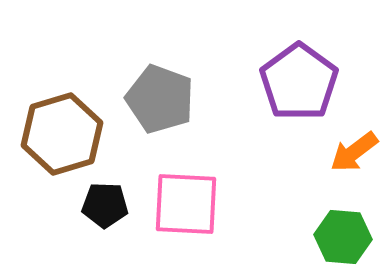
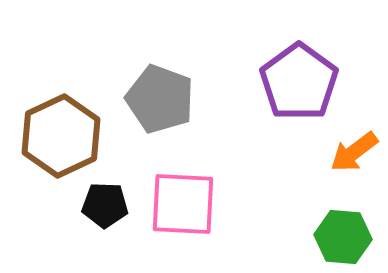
brown hexagon: moved 1 px left, 2 px down; rotated 8 degrees counterclockwise
pink square: moved 3 px left
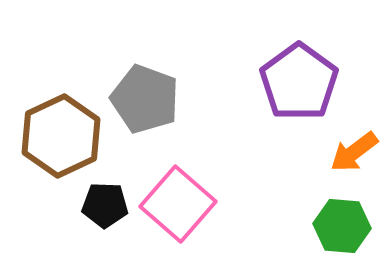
gray pentagon: moved 15 px left
pink square: moved 5 px left; rotated 38 degrees clockwise
green hexagon: moved 1 px left, 11 px up
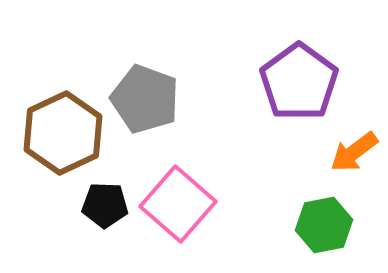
brown hexagon: moved 2 px right, 3 px up
green hexagon: moved 18 px left, 1 px up; rotated 16 degrees counterclockwise
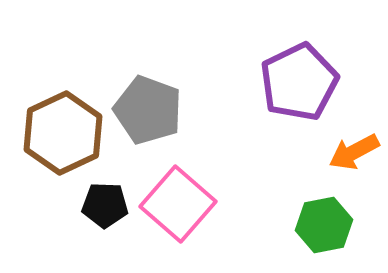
purple pentagon: rotated 10 degrees clockwise
gray pentagon: moved 3 px right, 11 px down
orange arrow: rotated 9 degrees clockwise
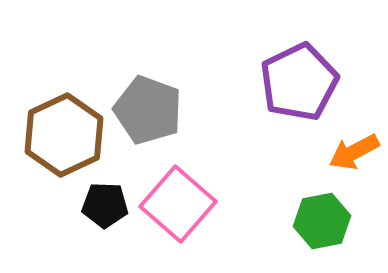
brown hexagon: moved 1 px right, 2 px down
green hexagon: moved 2 px left, 4 px up
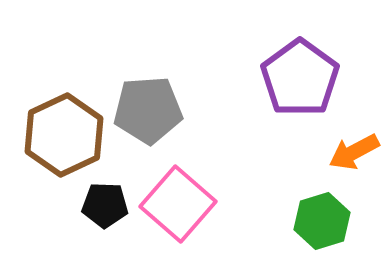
purple pentagon: moved 1 px right, 4 px up; rotated 10 degrees counterclockwise
gray pentagon: rotated 24 degrees counterclockwise
green hexagon: rotated 6 degrees counterclockwise
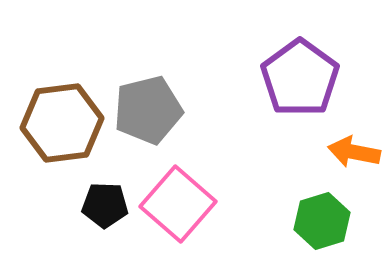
gray pentagon: rotated 10 degrees counterclockwise
brown hexagon: moved 2 px left, 12 px up; rotated 18 degrees clockwise
orange arrow: rotated 39 degrees clockwise
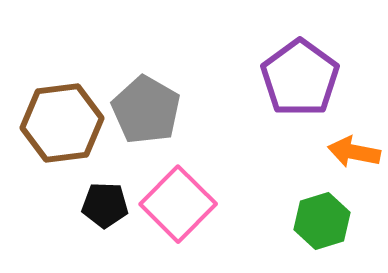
gray pentagon: moved 2 px left; rotated 28 degrees counterclockwise
pink square: rotated 4 degrees clockwise
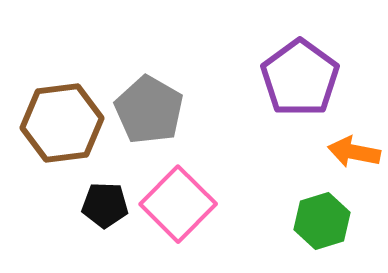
gray pentagon: moved 3 px right
